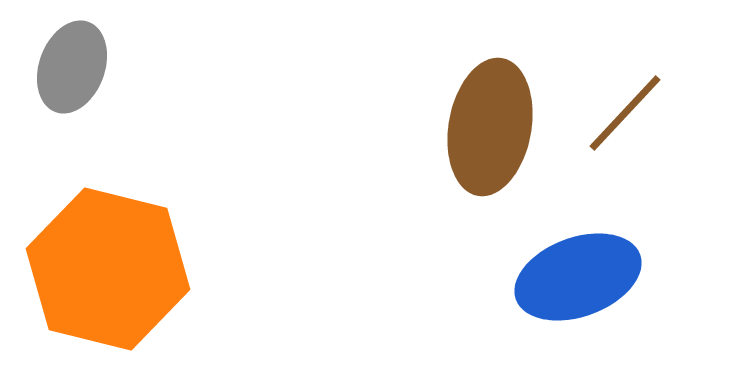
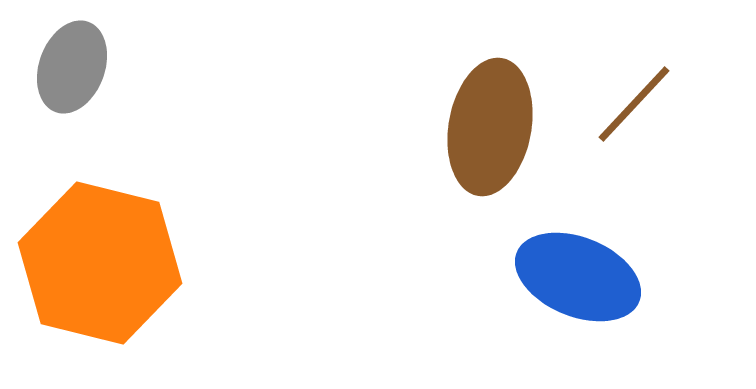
brown line: moved 9 px right, 9 px up
orange hexagon: moved 8 px left, 6 px up
blue ellipse: rotated 42 degrees clockwise
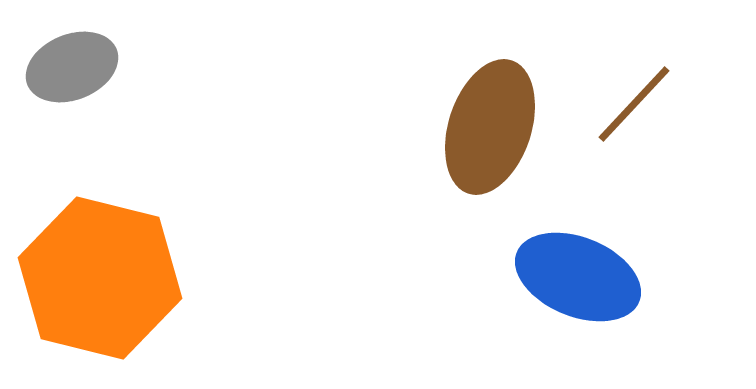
gray ellipse: rotated 48 degrees clockwise
brown ellipse: rotated 8 degrees clockwise
orange hexagon: moved 15 px down
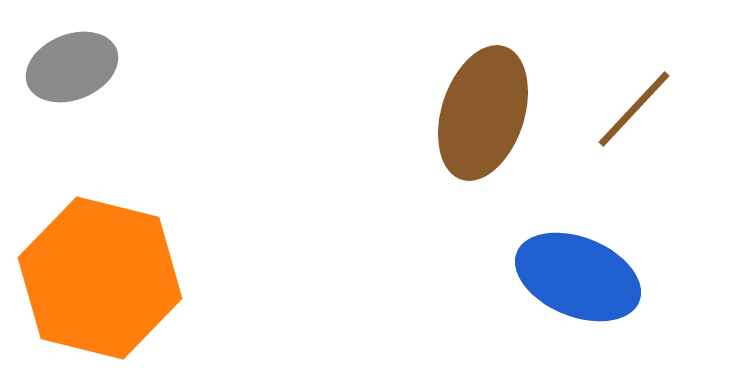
brown line: moved 5 px down
brown ellipse: moved 7 px left, 14 px up
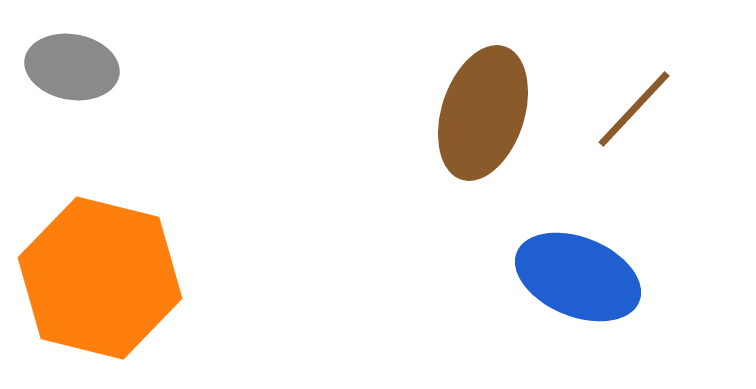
gray ellipse: rotated 32 degrees clockwise
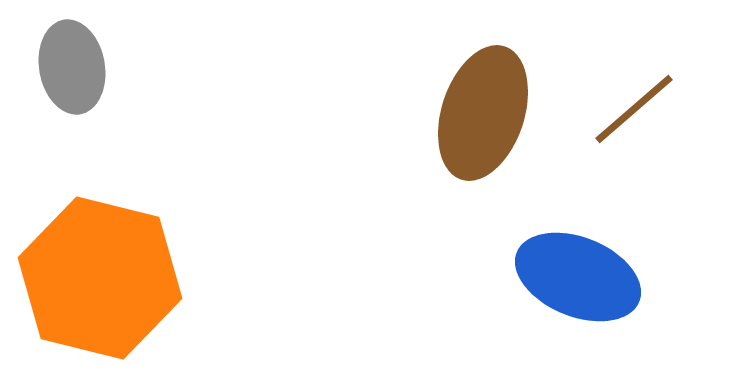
gray ellipse: rotated 70 degrees clockwise
brown line: rotated 6 degrees clockwise
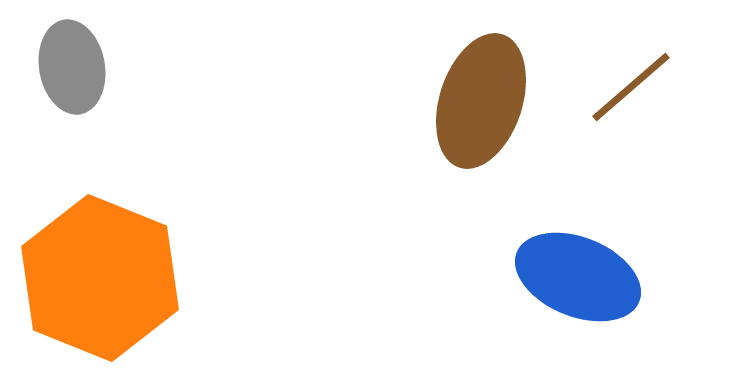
brown line: moved 3 px left, 22 px up
brown ellipse: moved 2 px left, 12 px up
orange hexagon: rotated 8 degrees clockwise
